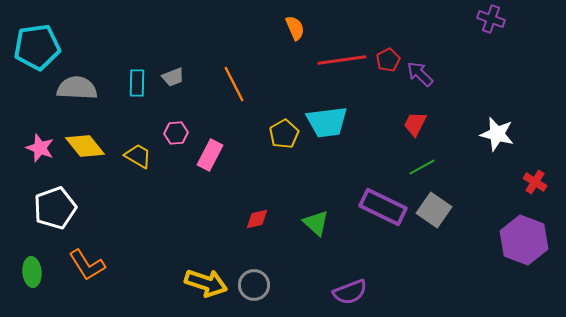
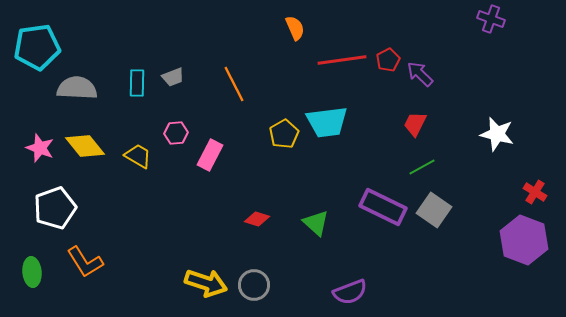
red cross: moved 10 px down
red diamond: rotated 30 degrees clockwise
orange L-shape: moved 2 px left, 3 px up
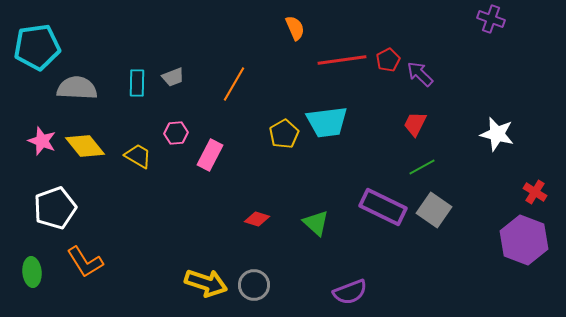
orange line: rotated 57 degrees clockwise
pink star: moved 2 px right, 7 px up
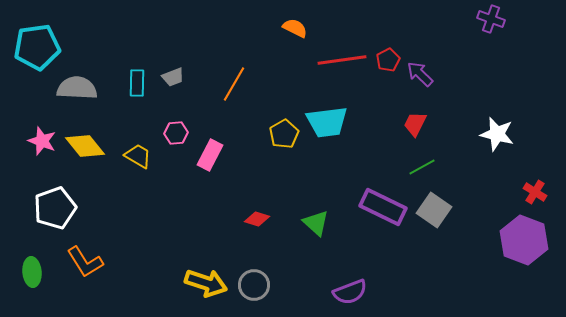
orange semicircle: rotated 40 degrees counterclockwise
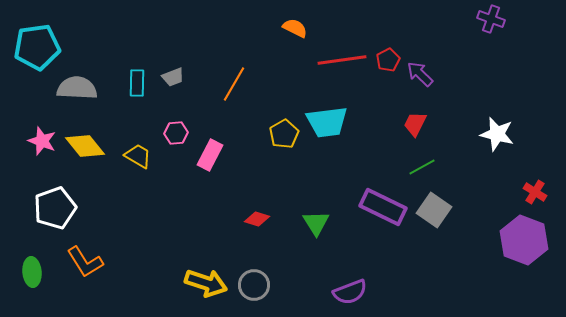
green triangle: rotated 16 degrees clockwise
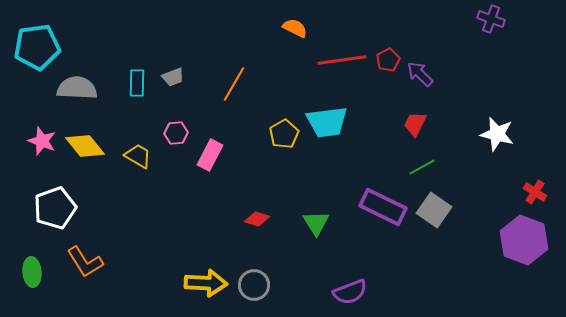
yellow arrow: rotated 15 degrees counterclockwise
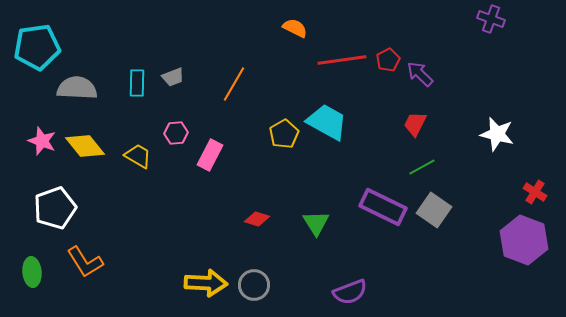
cyan trapezoid: rotated 144 degrees counterclockwise
